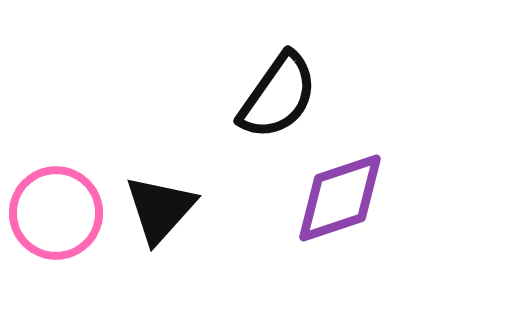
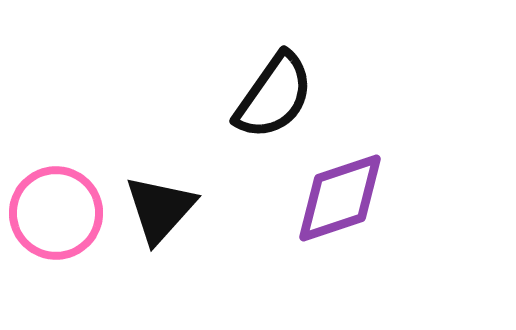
black semicircle: moved 4 px left
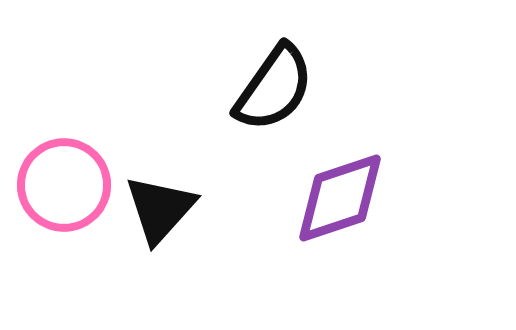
black semicircle: moved 8 px up
pink circle: moved 8 px right, 28 px up
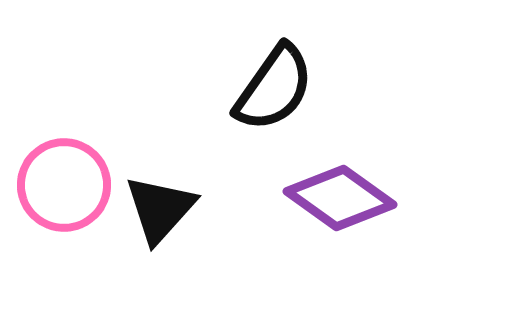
purple diamond: rotated 54 degrees clockwise
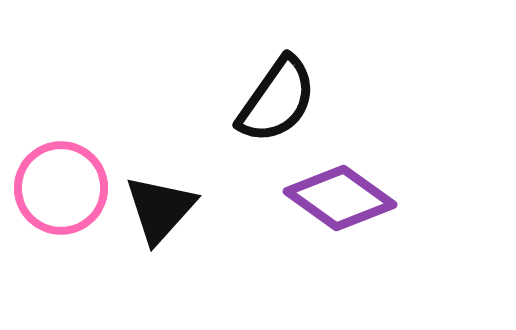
black semicircle: moved 3 px right, 12 px down
pink circle: moved 3 px left, 3 px down
